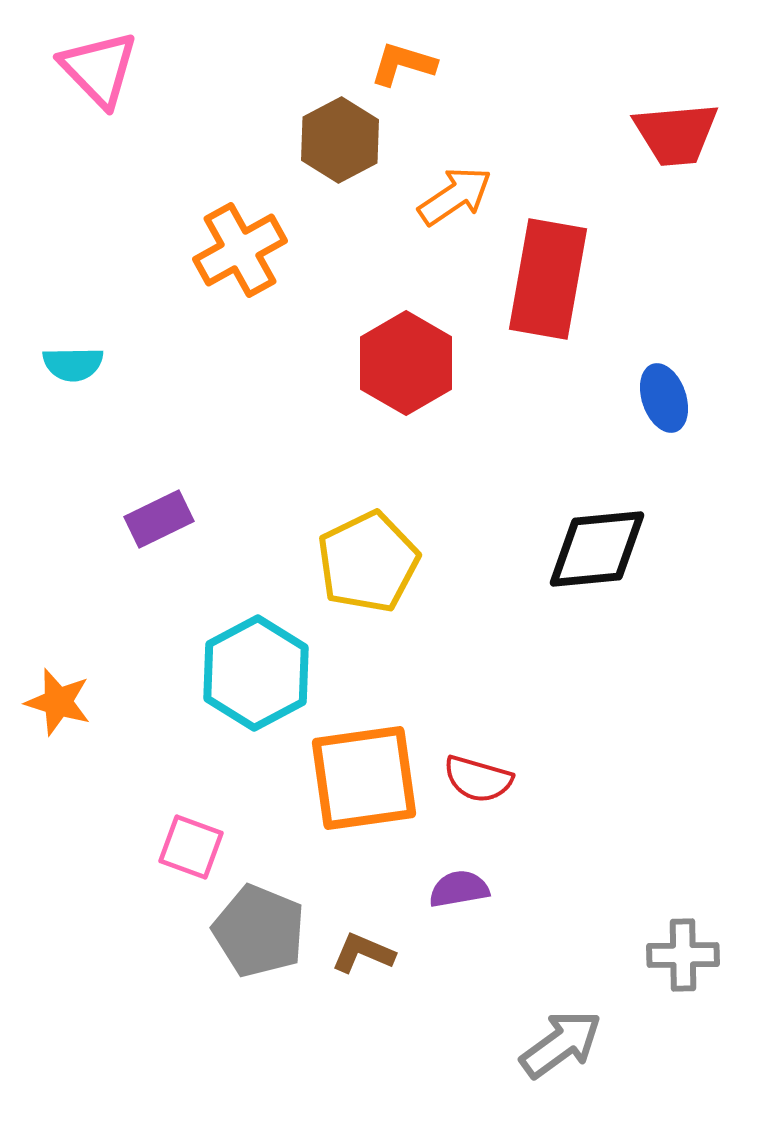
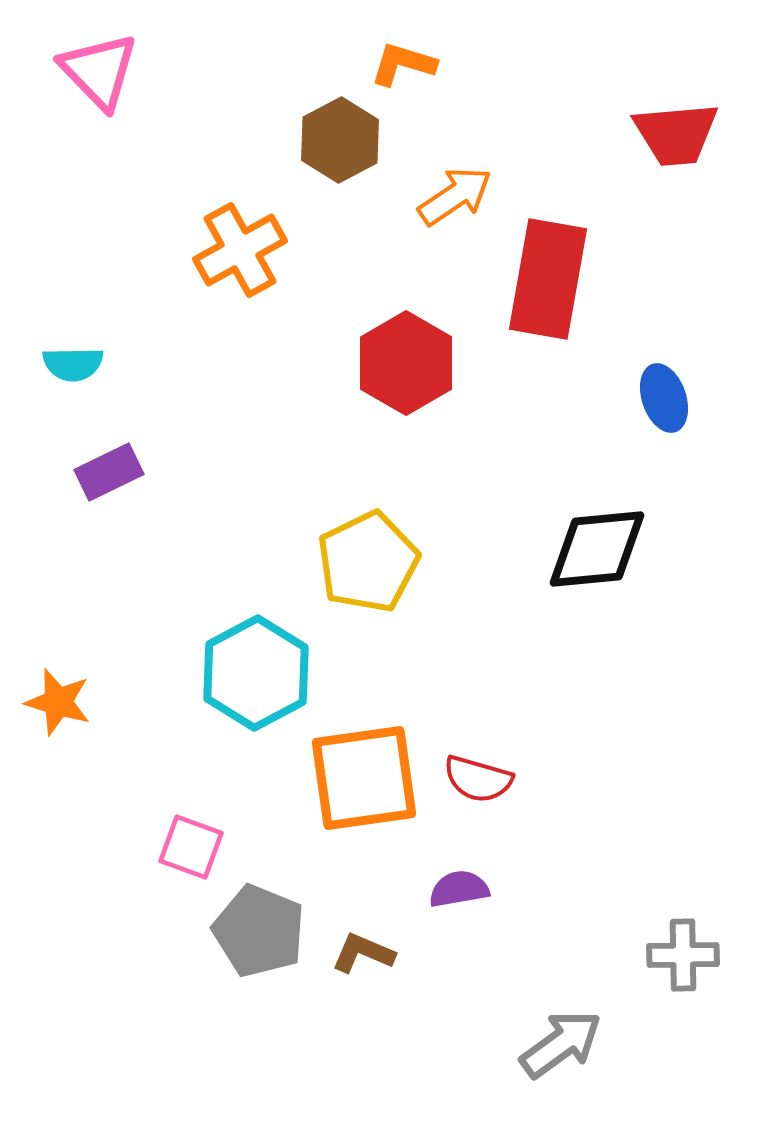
pink triangle: moved 2 px down
purple rectangle: moved 50 px left, 47 px up
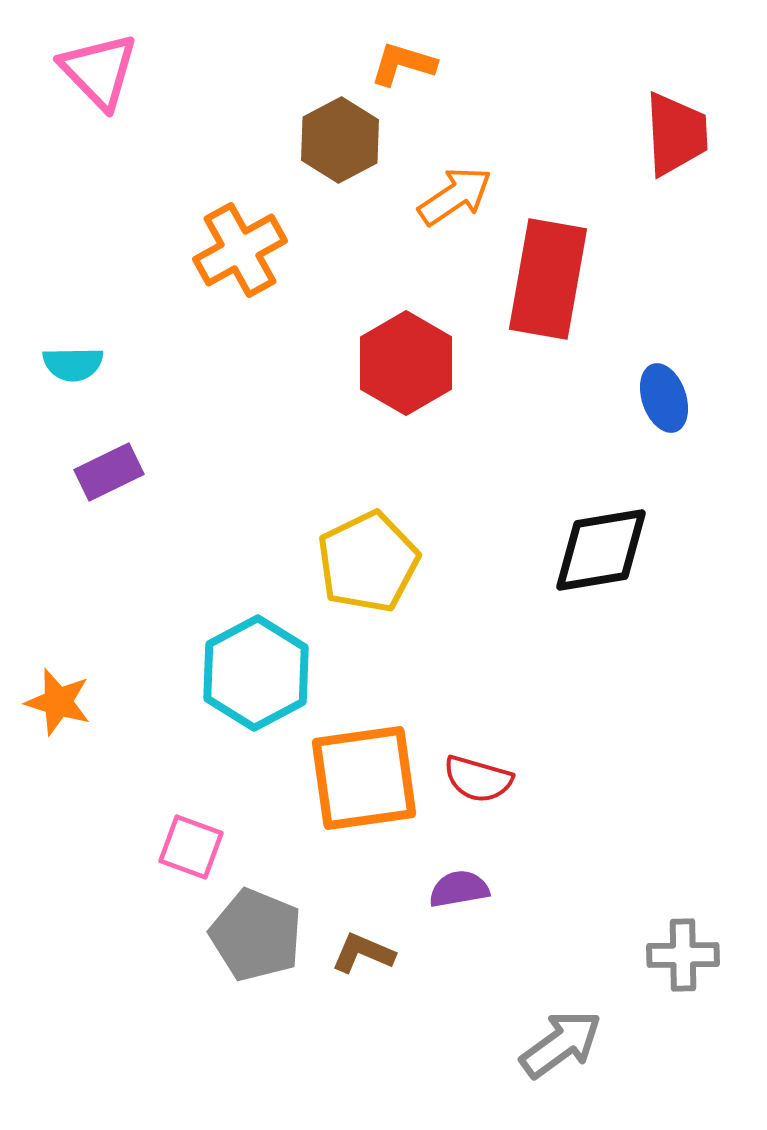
red trapezoid: rotated 88 degrees counterclockwise
black diamond: moved 4 px right, 1 px down; rotated 4 degrees counterclockwise
gray pentagon: moved 3 px left, 4 px down
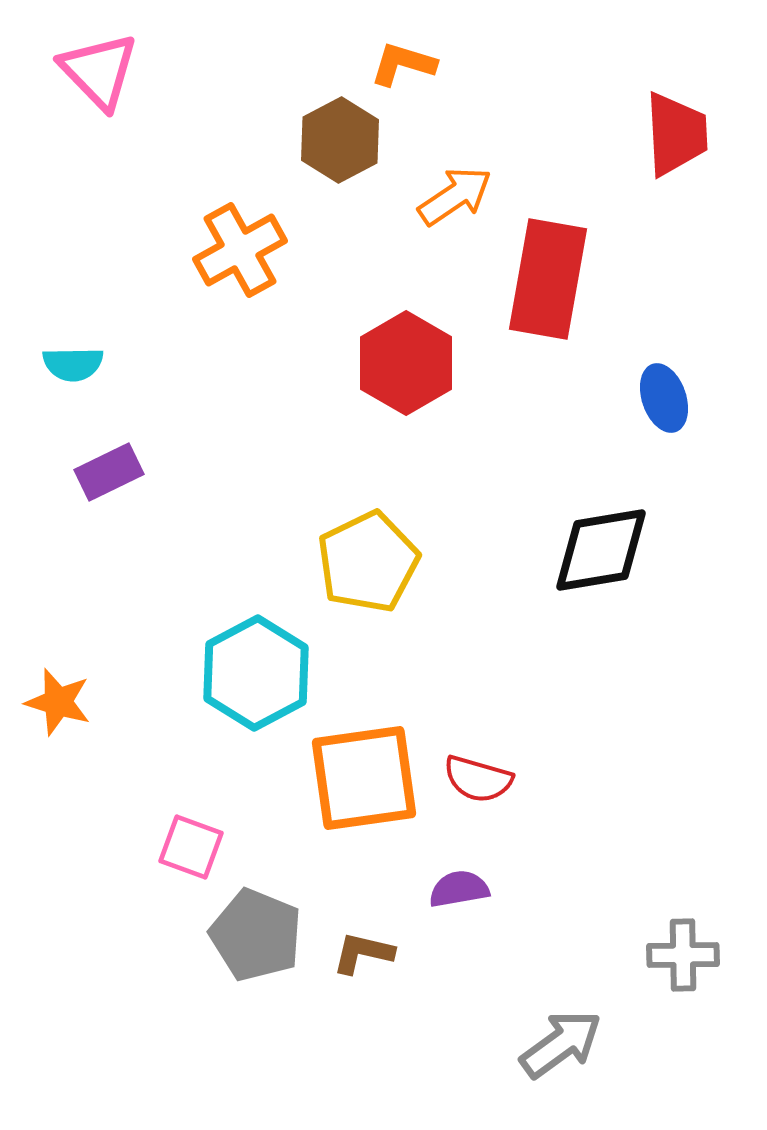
brown L-shape: rotated 10 degrees counterclockwise
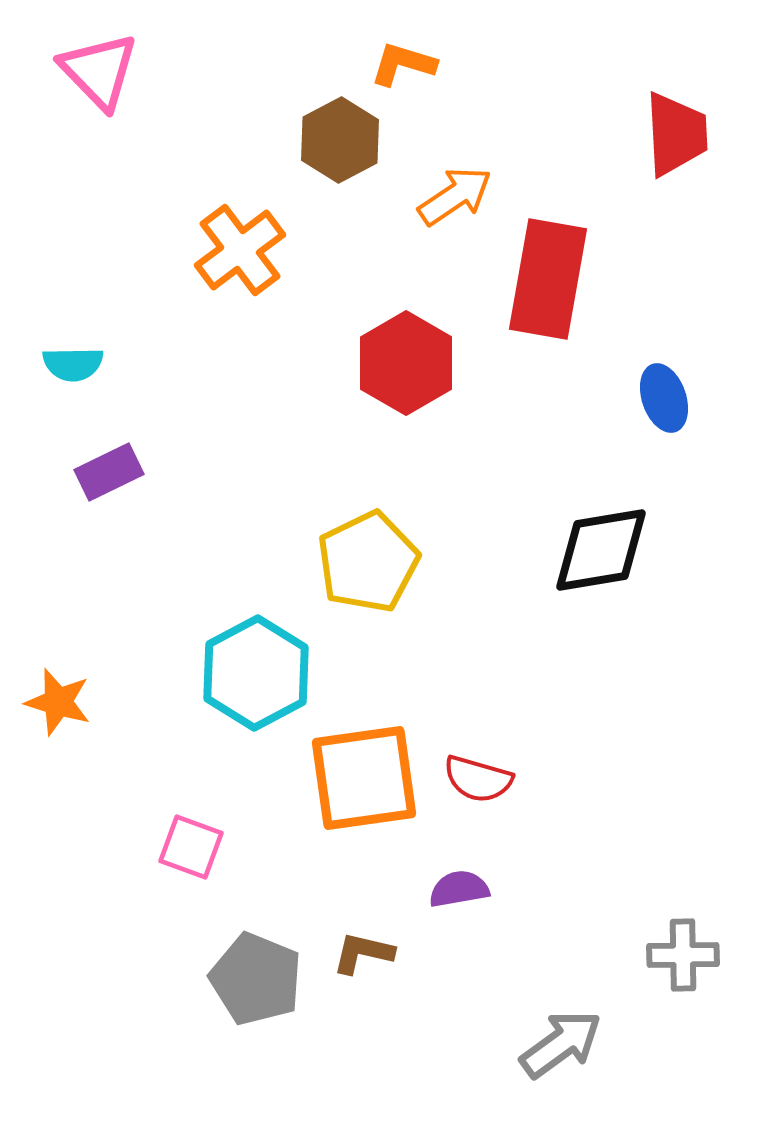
orange cross: rotated 8 degrees counterclockwise
gray pentagon: moved 44 px down
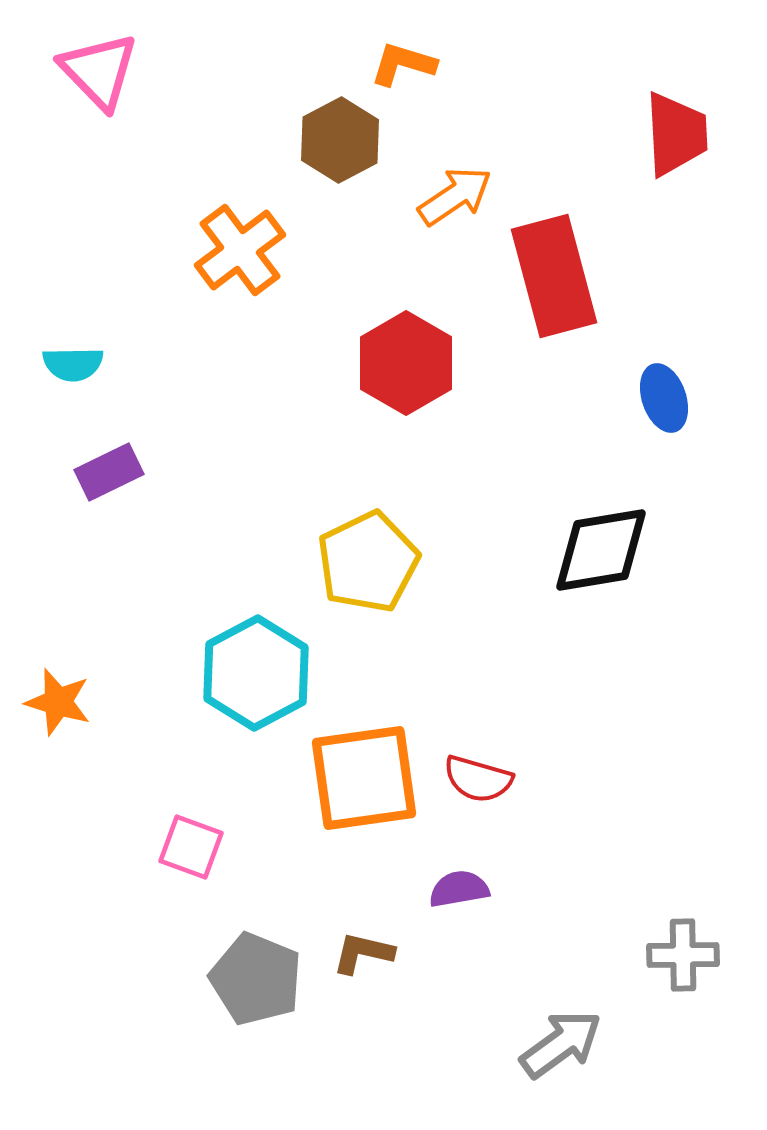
red rectangle: moved 6 px right, 3 px up; rotated 25 degrees counterclockwise
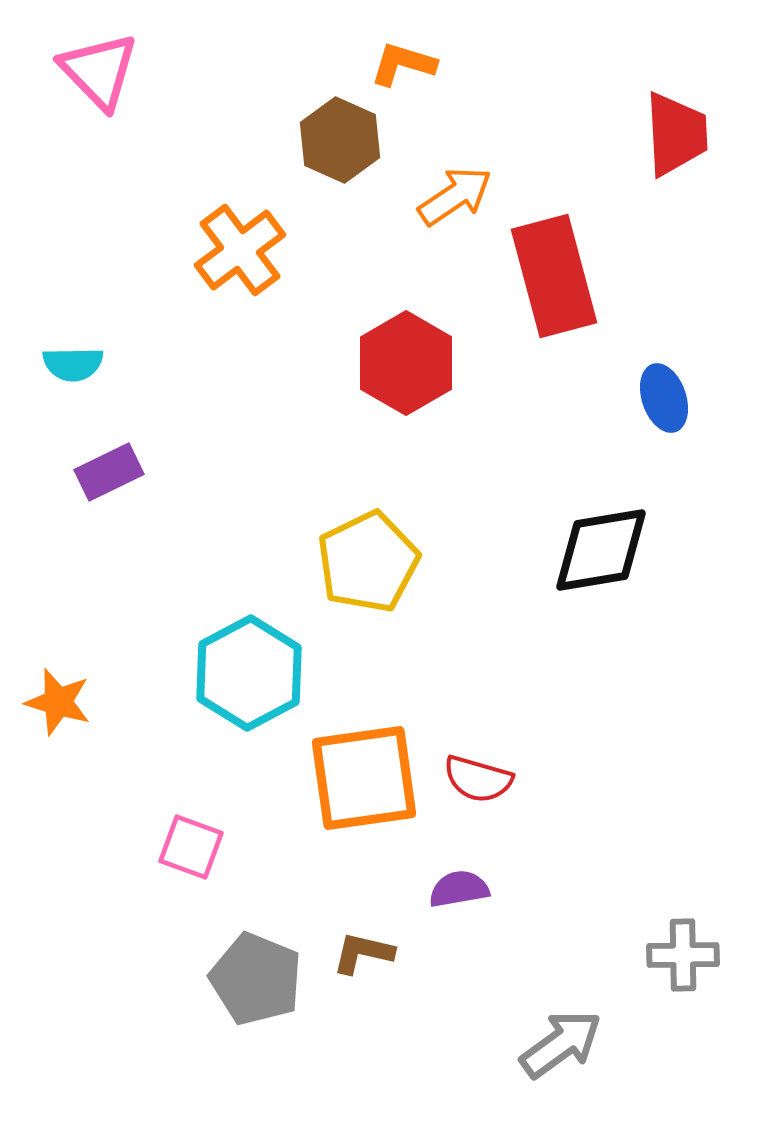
brown hexagon: rotated 8 degrees counterclockwise
cyan hexagon: moved 7 px left
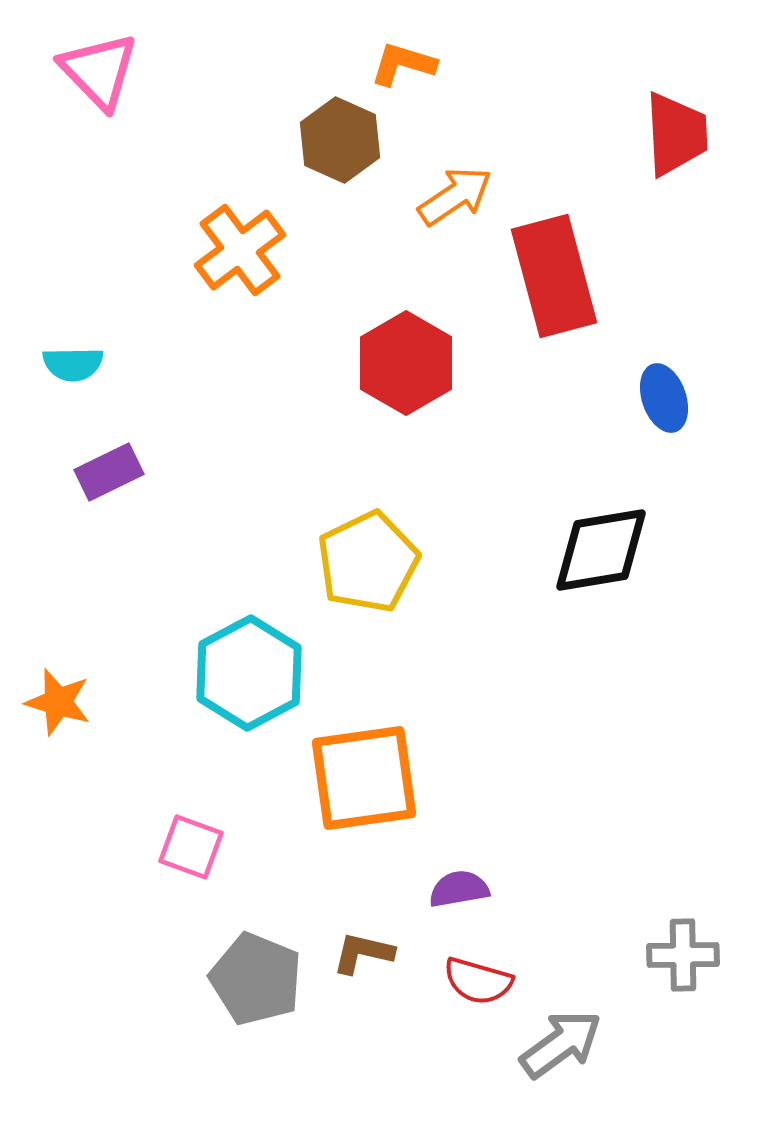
red semicircle: moved 202 px down
